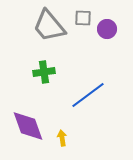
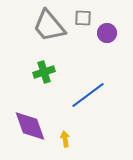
purple circle: moved 4 px down
green cross: rotated 10 degrees counterclockwise
purple diamond: moved 2 px right
yellow arrow: moved 3 px right, 1 px down
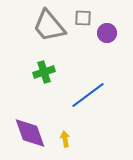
purple diamond: moved 7 px down
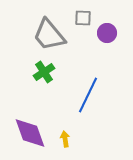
gray trapezoid: moved 9 px down
green cross: rotated 15 degrees counterclockwise
blue line: rotated 27 degrees counterclockwise
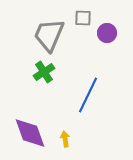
gray trapezoid: rotated 63 degrees clockwise
